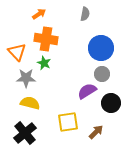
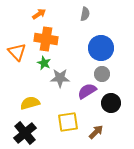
gray star: moved 34 px right
yellow semicircle: rotated 30 degrees counterclockwise
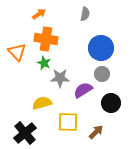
purple semicircle: moved 4 px left, 1 px up
yellow semicircle: moved 12 px right
yellow square: rotated 10 degrees clockwise
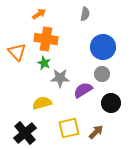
blue circle: moved 2 px right, 1 px up
yellow square: moved 1 px right, 6 px down; rotated 15 degrees counterclockwise
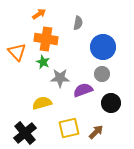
gray semicircle: moved 7 px left, 9 px down
green star: moved 1 px left, 1 px up
purple semicircle: rotated 12 degrees clockwise
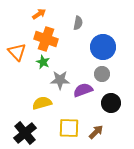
orange cross: rotated 10 degrees clockwise
gray star: moved 2 px down
yellow square: rotated 15 degrees clockwise
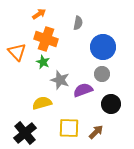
gray star: rotated 18 degrees clockwise
black circle: moved 1 px down
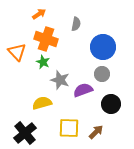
gray semicircle: moved 2 px left, 1 px down
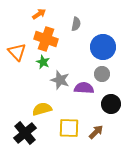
purple semicircle: moved 1 px right, 2 px up; rotated 24 degrees clockwise
yellow semicircle: moved 6 px down
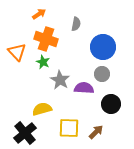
gray star: rotated 12 degrees clockwise
